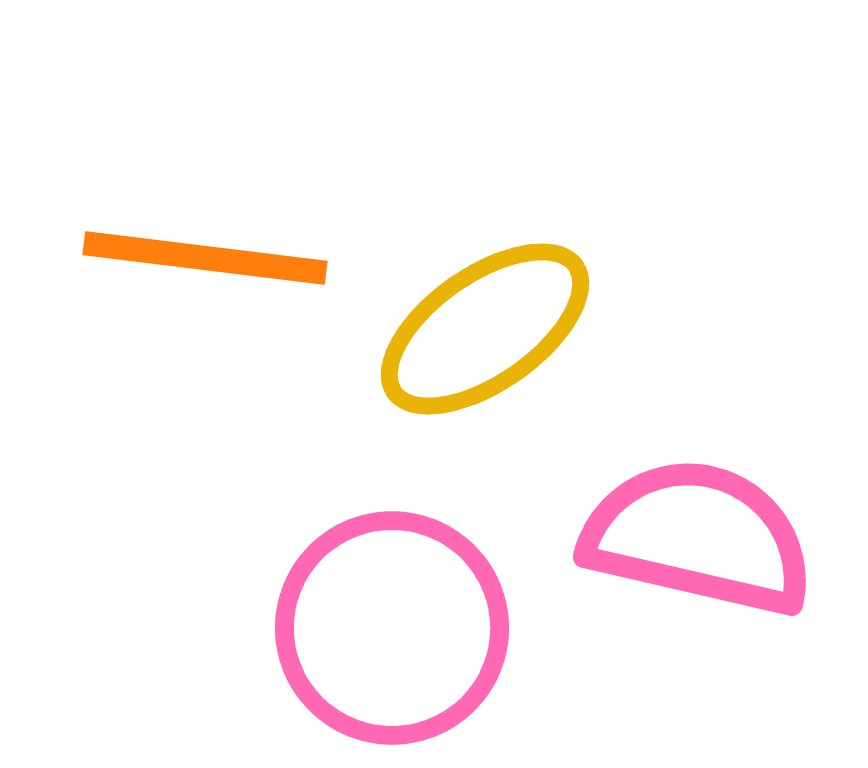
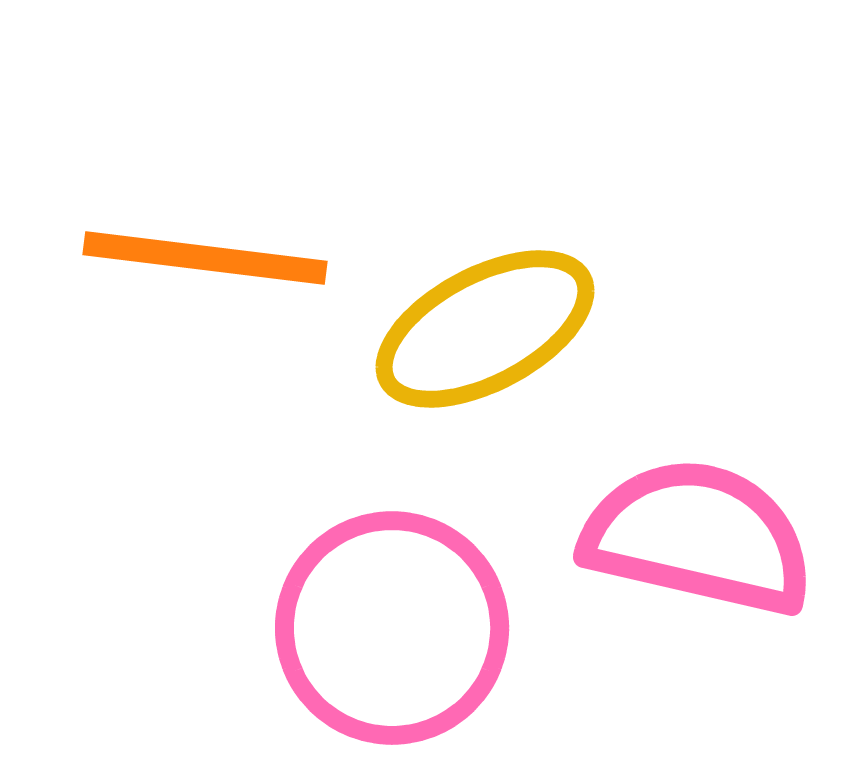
yellow ellipse: rotated 7 degrees clockwise
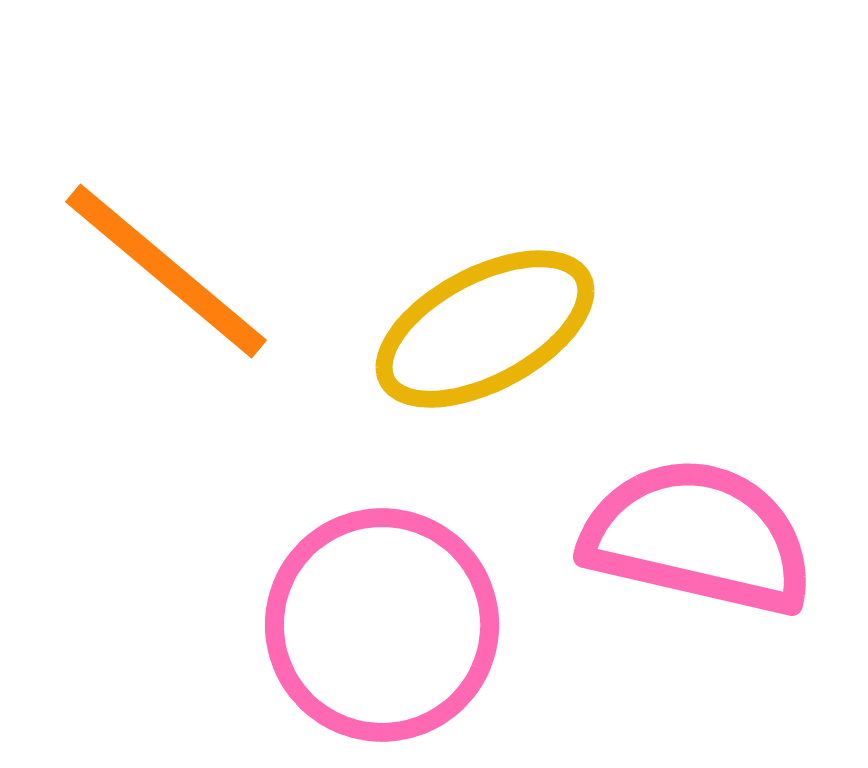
orange line: moved 39 px left, 13 px down; rotated 33 degrees clockwise
pink circle: moved 10 px left, 3 px up
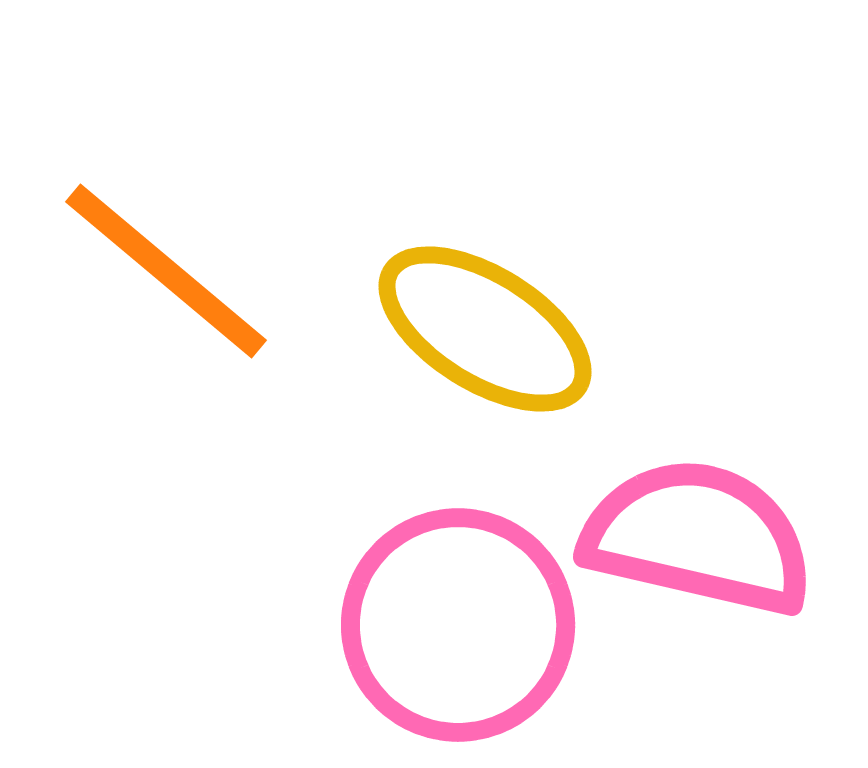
yellow ellipse: rotated 60 degrees clockwise
pink circle: moved 76 px right
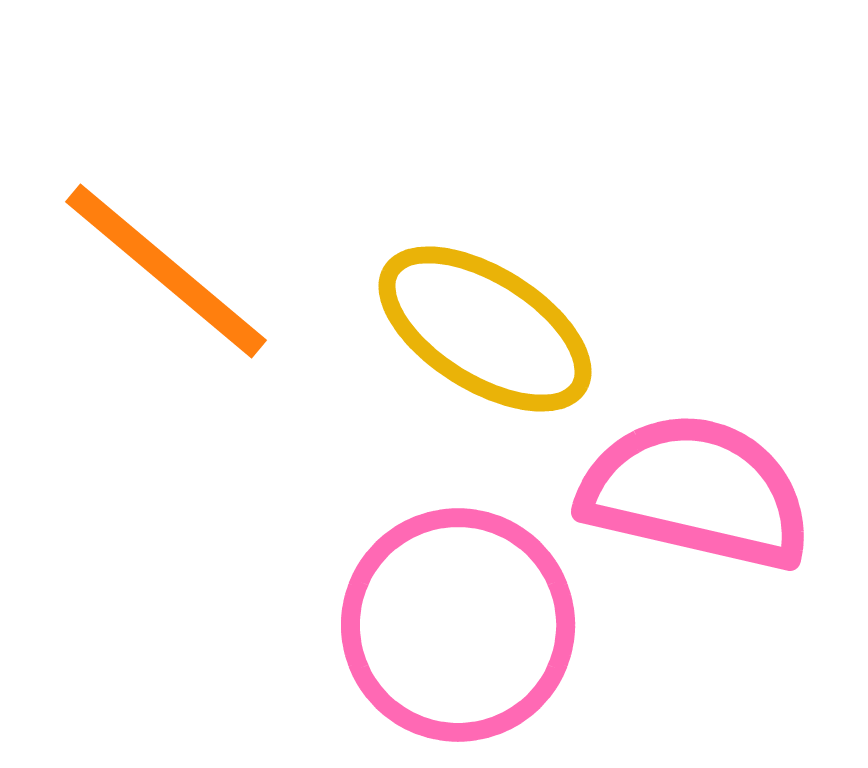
pink semicircle: moved 2 px left, 45 px up
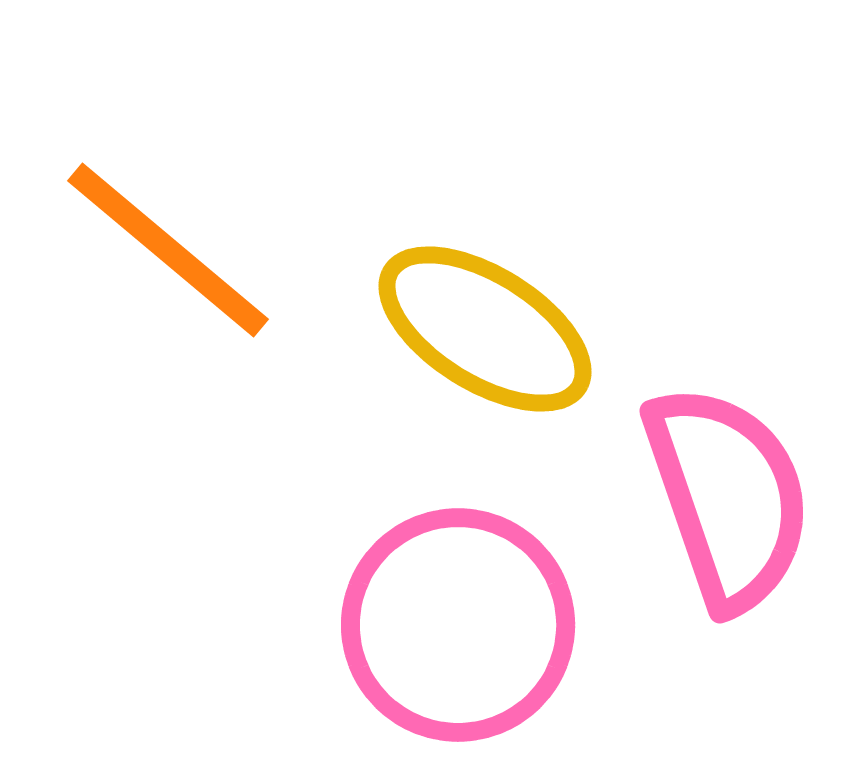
orange line: moved 2 px right, 21 px up
pink semicircle: moved 32 px right, 5 px down; rotated 58 degrees clockwise
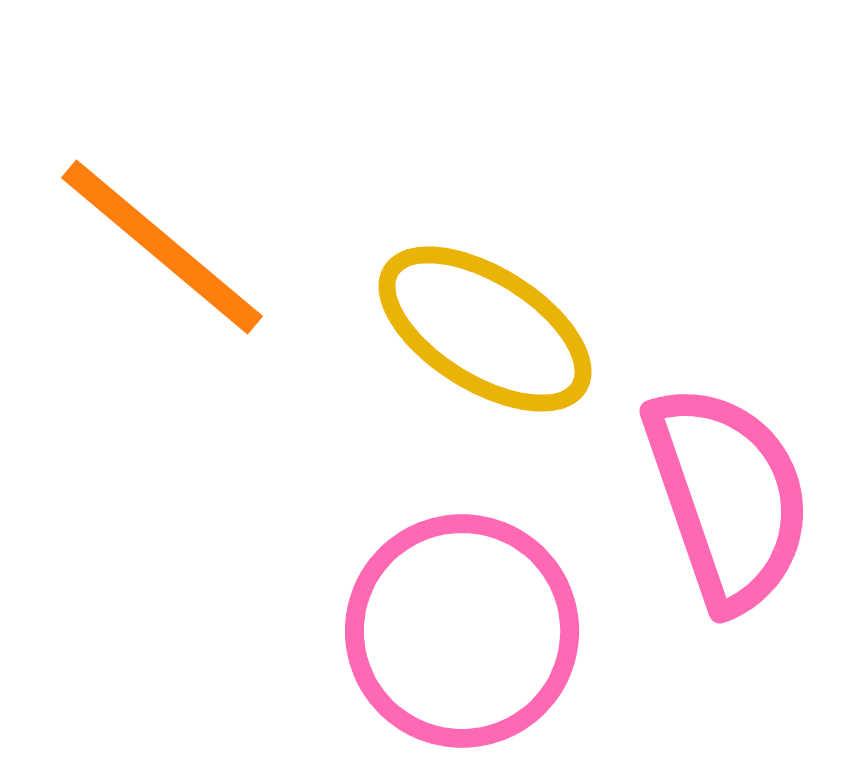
orange line: moved 6 px left, 3 px up
pink circle: moved 4 px right, 6 px down
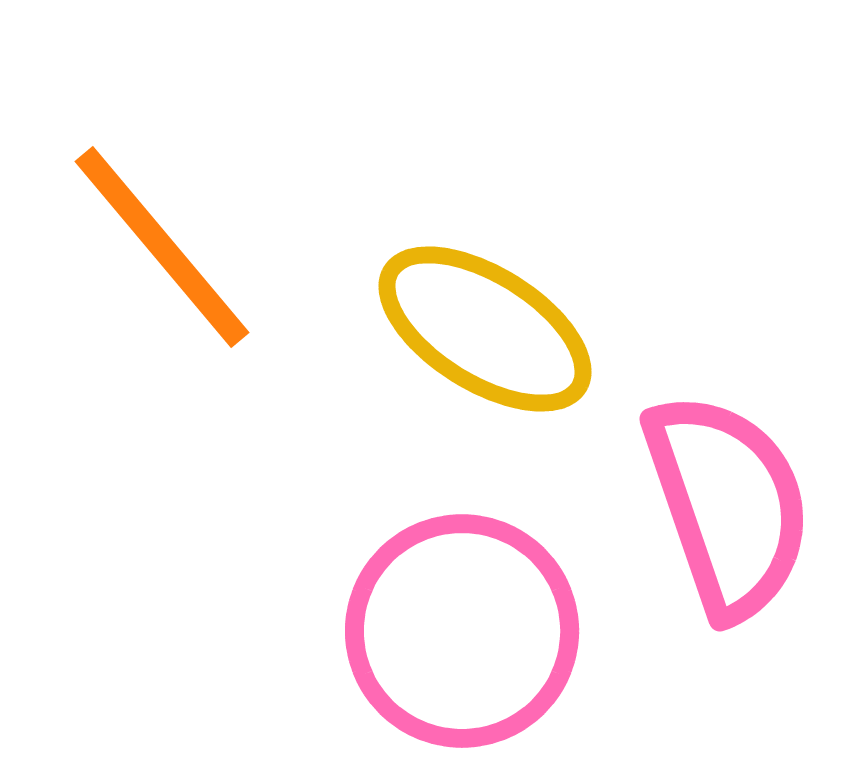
orange line: rotated 10 degrees clockwise
pink semicircle: moved 8 px down
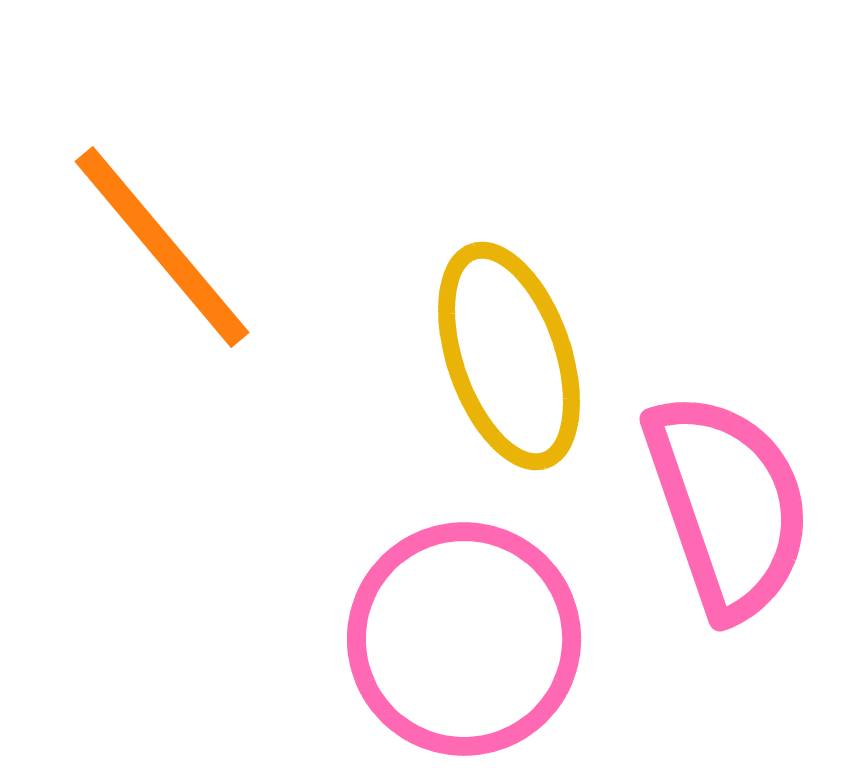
yellow ellipse: moved 24 px right, 27 px down; rotated 39 degrees clockwise
pink circle: moved 2 px right, 8 px down
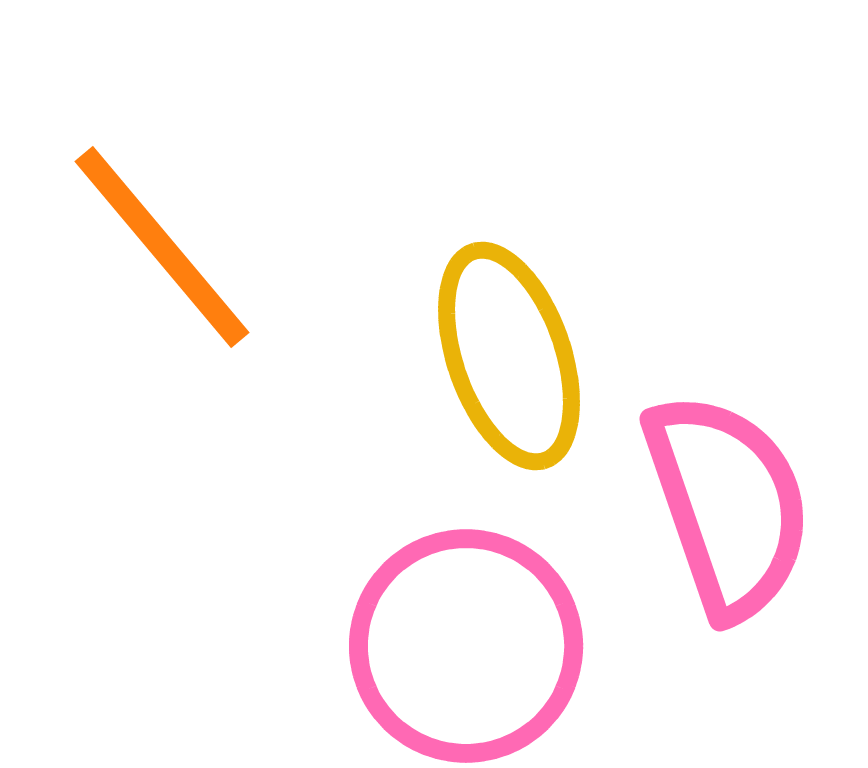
pink circle: moved 2 px right, 7 px down
